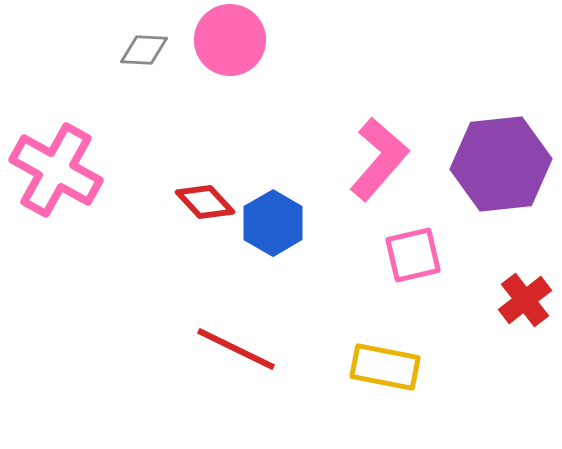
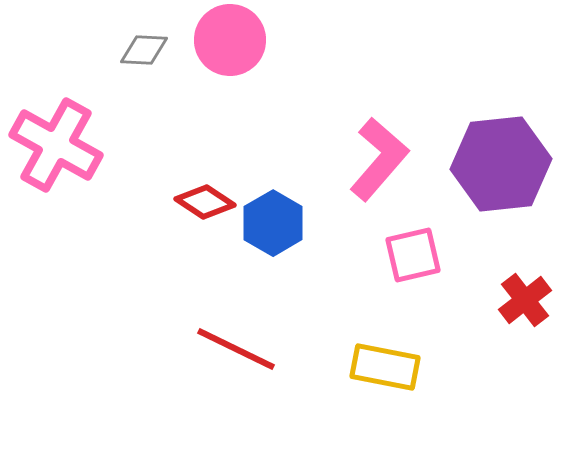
pink cross: moved 25 px up
red diamond: rotated 14 degrees counterclockwise
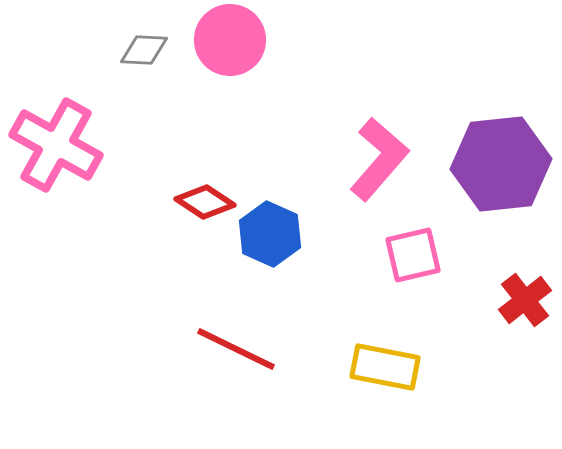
blue hexagon: moved 3 px left, 11 px down; rotated 6 degrees counterclockwise
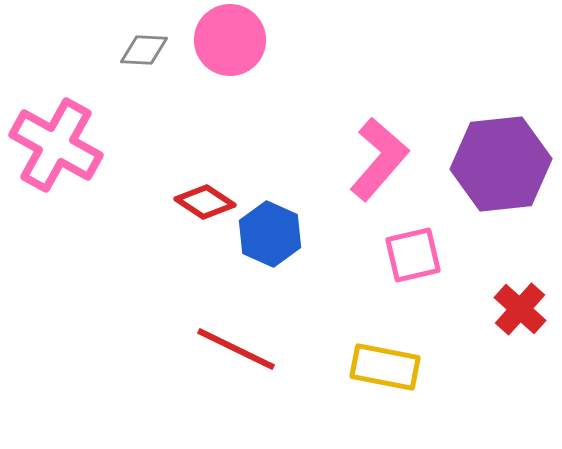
red cross: moved 5 px left, 9 px down; rotated 10 degrees counterclockwise
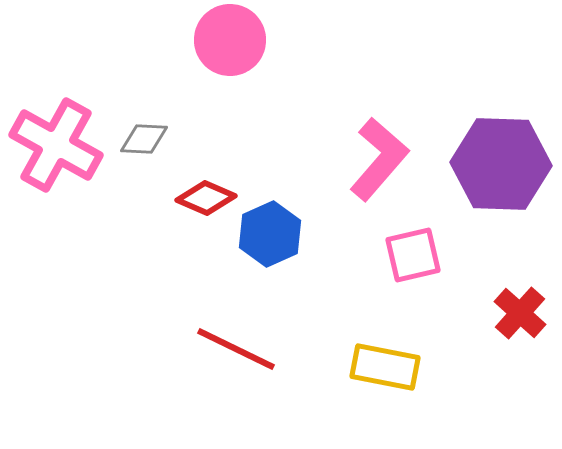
gray diamond: moved 89 px down
purple hexagon: rotated 8 degrees clockwise
red diamond: moved 1 px right, 4 px up; rotated 10 degrees counterclockwise
blue hexagon: rotated 12 degrees clockwise
red cross: moved 4 px down
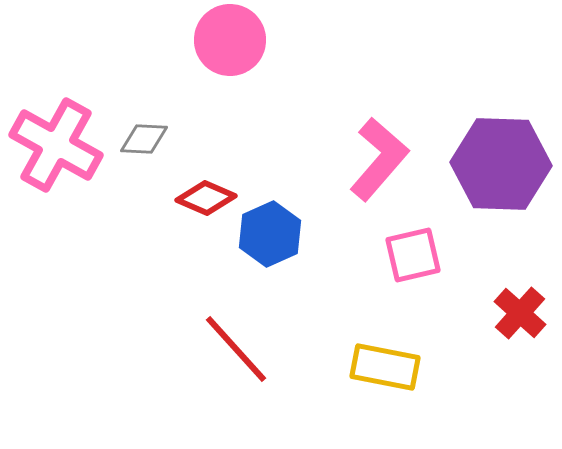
red line: rotated 22 degrees clockwise
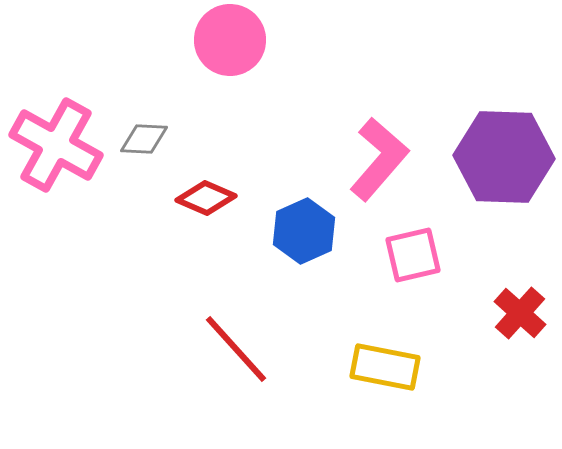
purple hexagon: moved 3 px right, 7 px up
blue hexagon: moved 34 px right, 3 px up
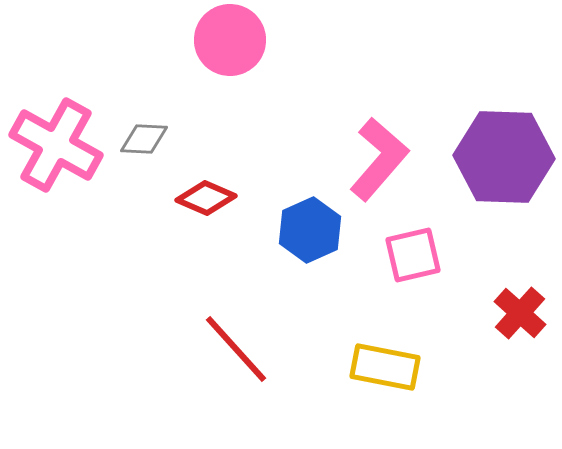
blue hexagon: moved 6 px right, 1 px up
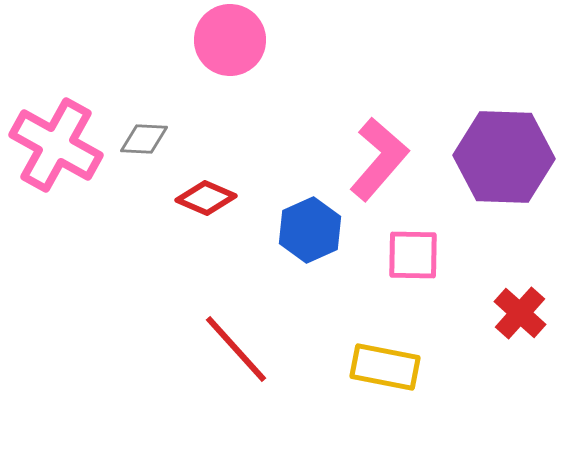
pink square: rotated 14 degrees clockwise
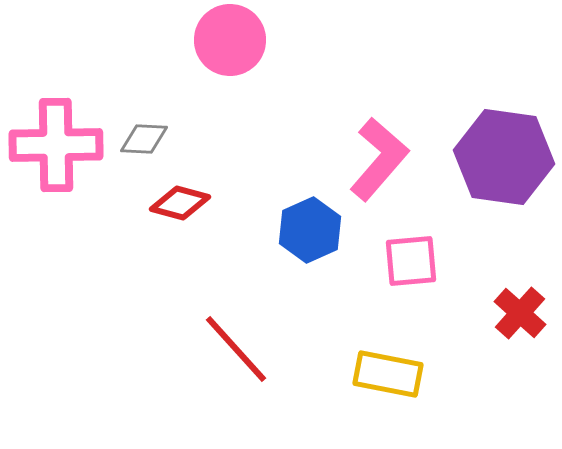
pink cross: rotated 30 degrees counterclockwise
purple hexagon: rotated 6 degrees clockwise
red diamond: moved 26 px left, 5 px down; rotated 8 degrees counterclockwise
pink square: moved 2 px left, 6 px down; rotated 6 degrees counterclockwise
yellow rectangle: moved 3 px right, 7 px down
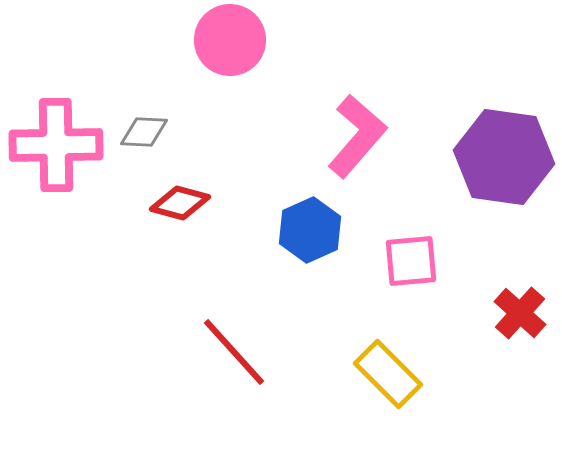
gray diamond: moved 7 px up
pink L-shape: moved 22 px left, 23 px up
red line: moved 2 px left, 3 px down
yellow rectangle: rotated 34 degrees clockwise
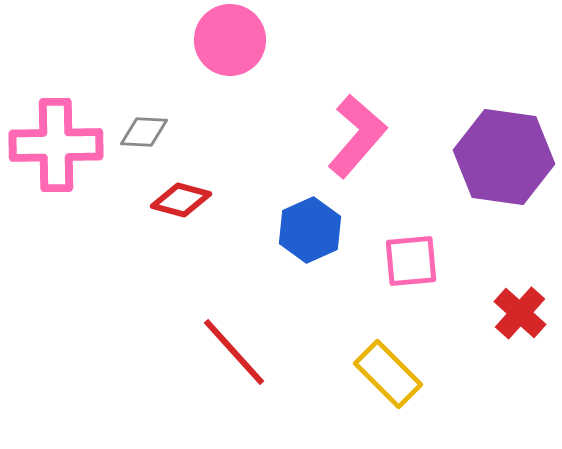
red diamond: moved 1 px right, 3 px up
